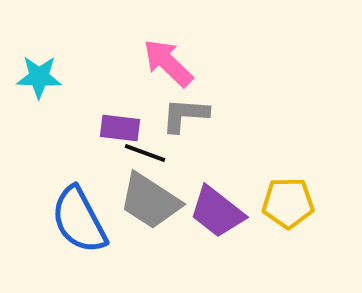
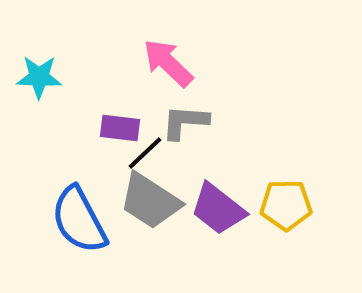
gray L-shape: moved 7 px down
black line: rotated 63 degrees counterclockwise
yellow pentagon: moved 2 px left, 2 px down
purple trapezoid: moved 1 px right, 3 px up
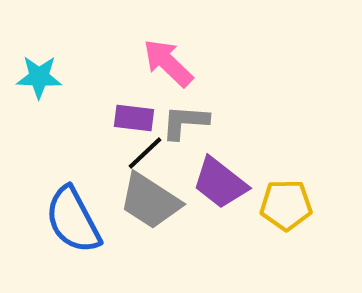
purple rectangle: moved 14 px right, 10 px up
purple trapezoid: moved 2 px right, 26 px up
blue semicircle: moved 6 px left
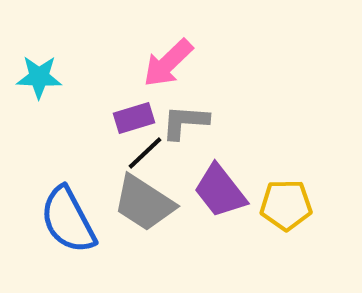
pink arrow: rotated 88 degrees counterclockwise
purple rectangle: rotated 24 degrees counterclockwise
purple trapezoid: moved 8 px down; rotated 14 degrees clockwise
gray trapezoid: moved 6 px left, 2 px down
blue semicircle: moved 5 px left
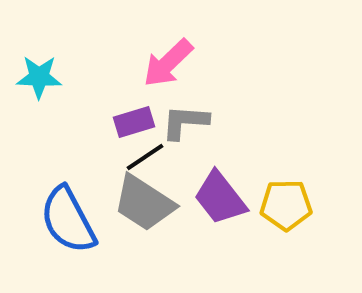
purple rectangle: moved 4 px down
black line: moved 4 px down; rotated 9 degrees clockwise
purple trapezoid: moved 7 px down
